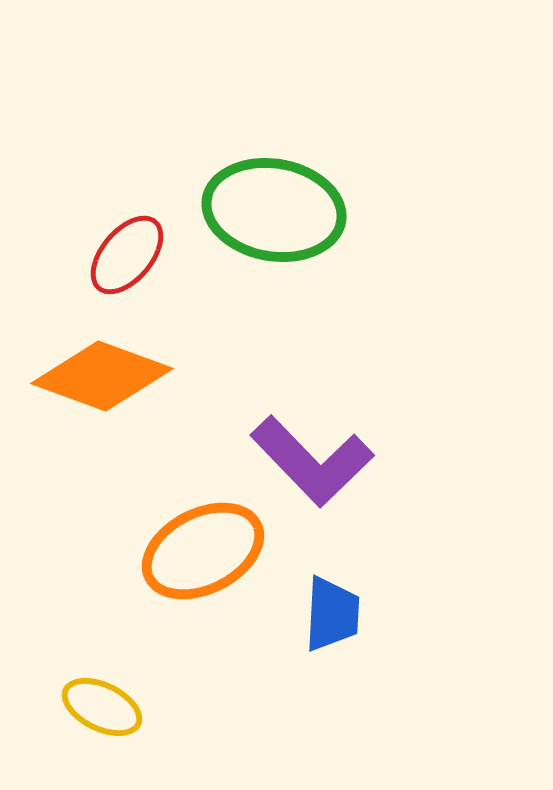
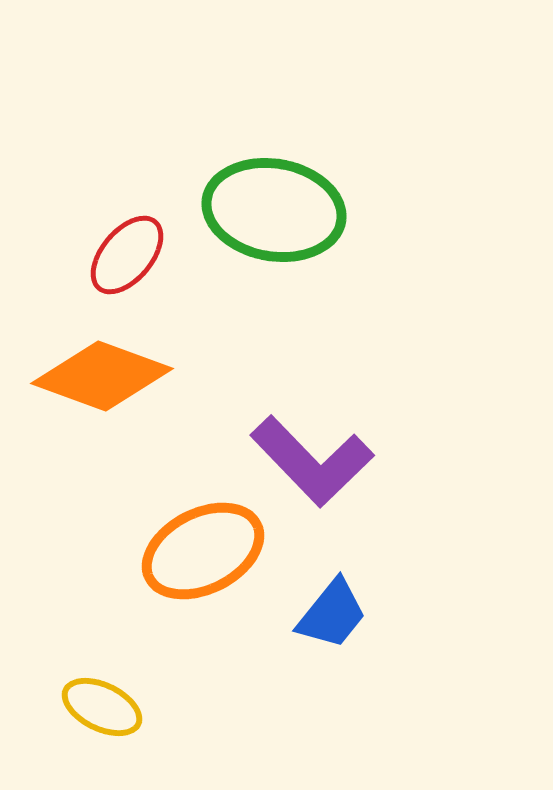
blue trapezoid: rotated 36 degrees clockwise
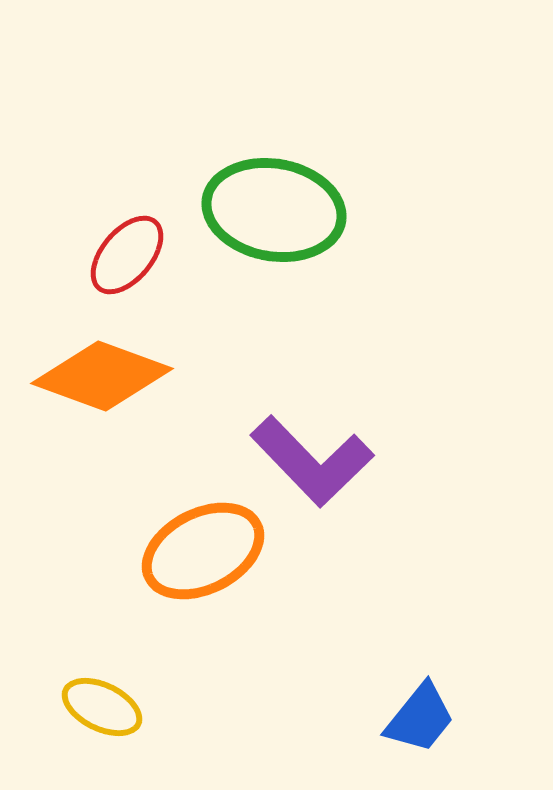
blue trapezoid: moved 88 px right, 104 px down
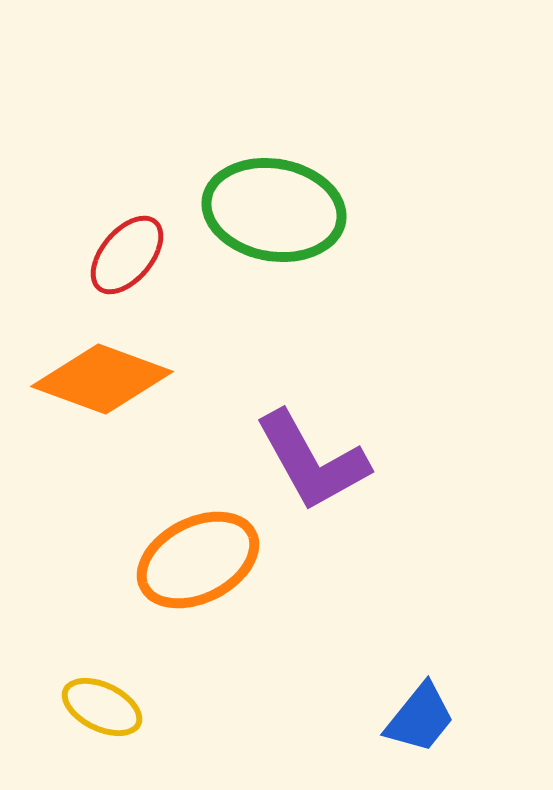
orange diamond: moved 3 px down
purple L-shape: rotated 15 degrees clockwise
orange ellipse: moved 5 px left, 9 px down
